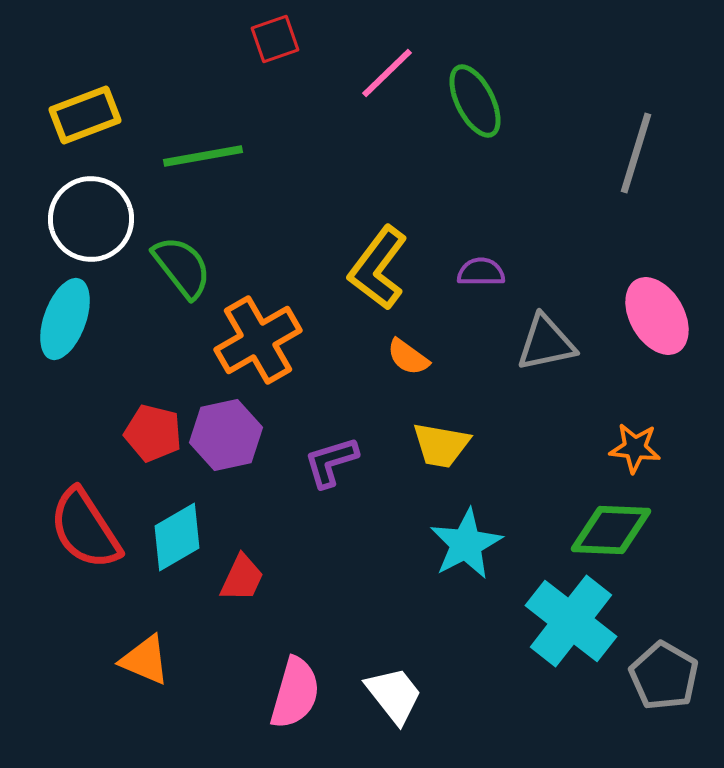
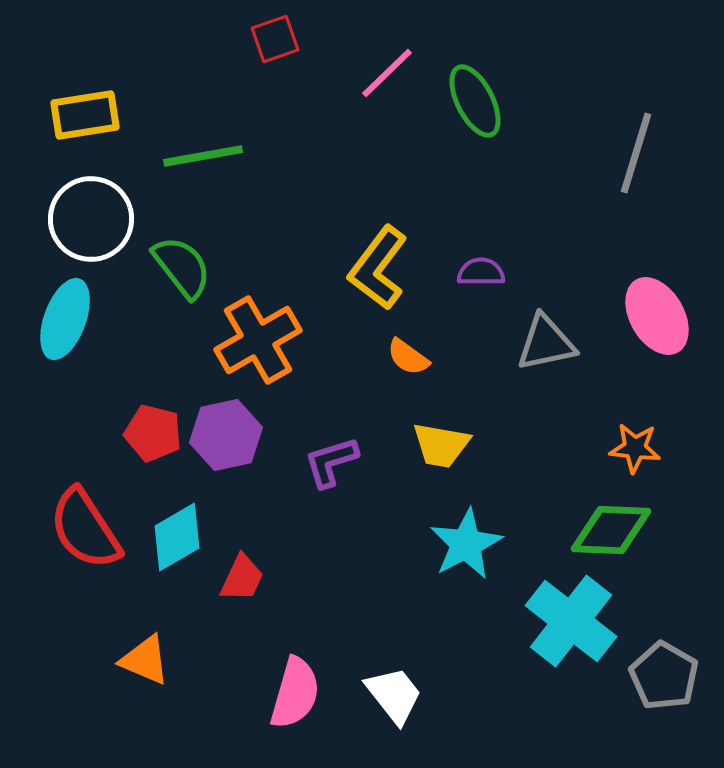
yellow rectangle: rotated 12 degrees clockwise
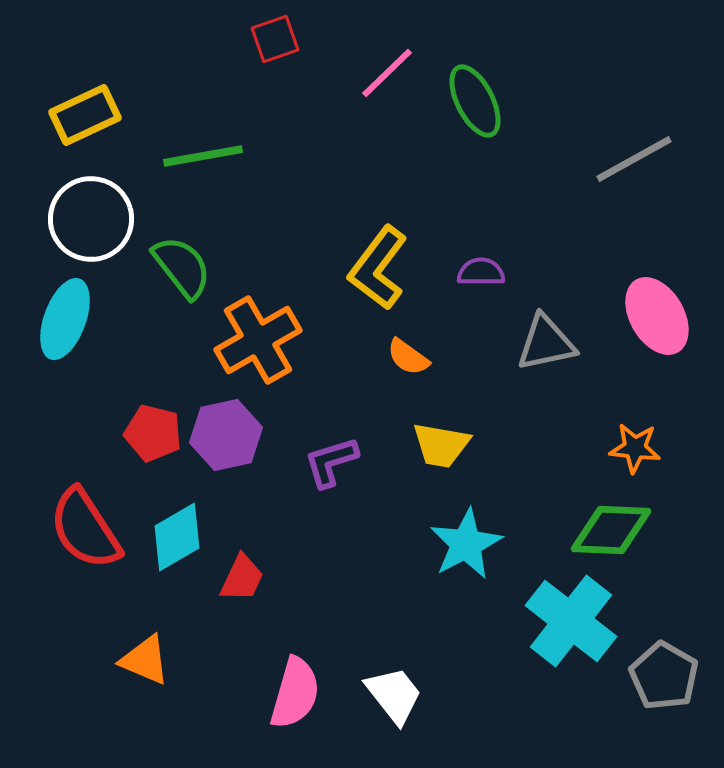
yellow rectangle: rotated 16 degrees counterclockwise
gray line: moved 2 px left, 6 px down; rotated 44 degrees clockwise
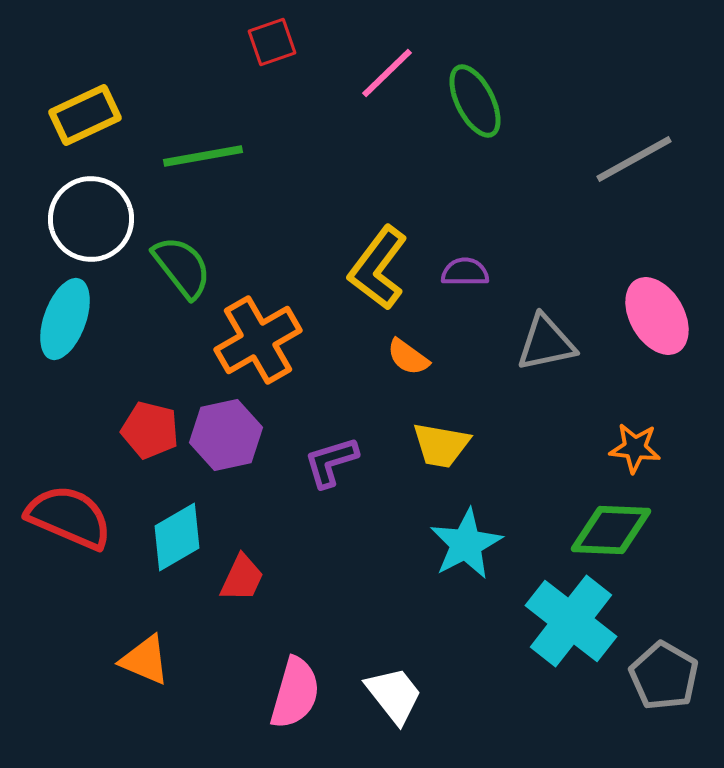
red square: moved 3 px left, 3 px down
purple semicircle: moved 16 px left
red pentagon: moved 3 px left, 3 px up
red semicircle: moved 16 px left, 12 px up; rotated 146 degrees clockwise
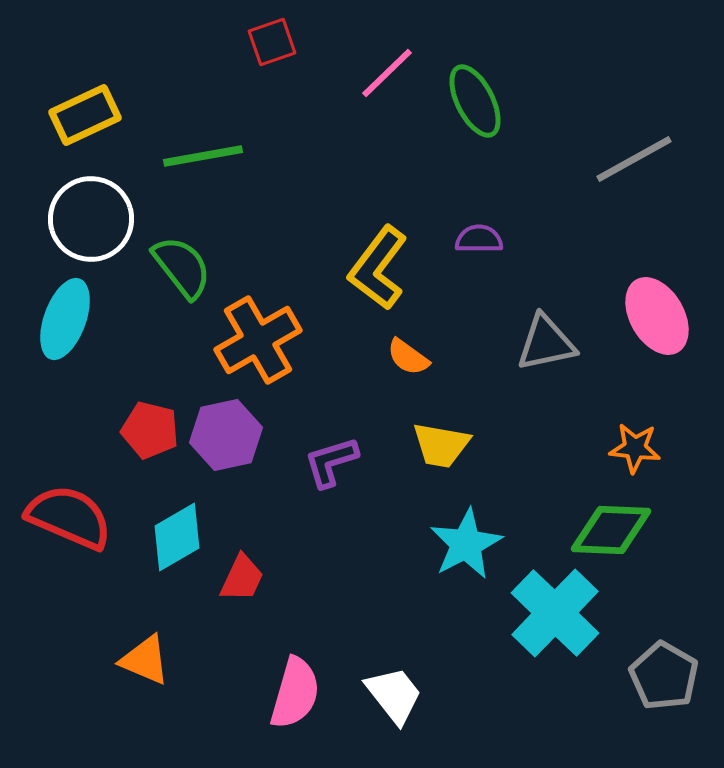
purple semicircle: moved 14 px right, 33 px up
cyan cross: moved 16 px left, 8 px up; rotated 6 degrees clockwise
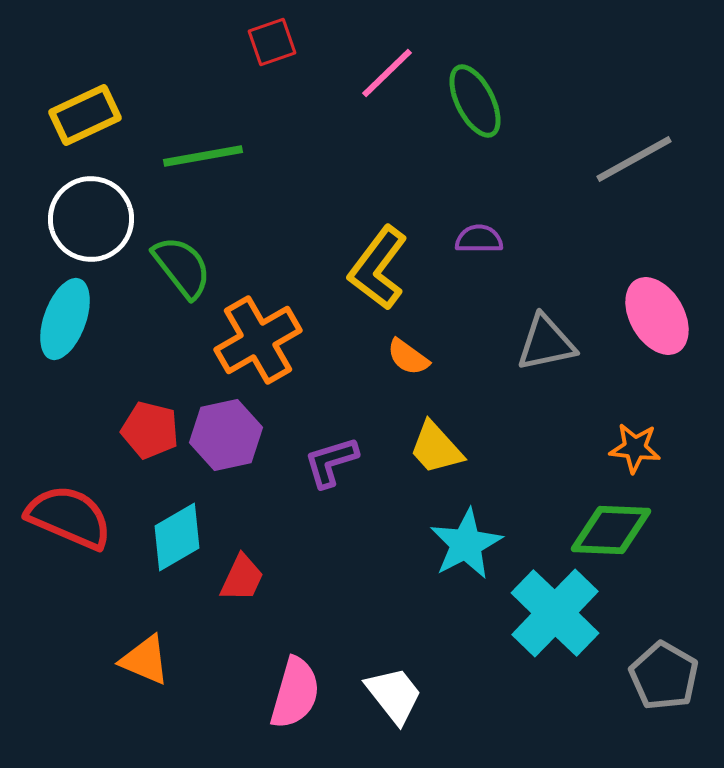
yellow trapezoid: moved 5 px left, 3 px down; rotated 38 degrees clockwise
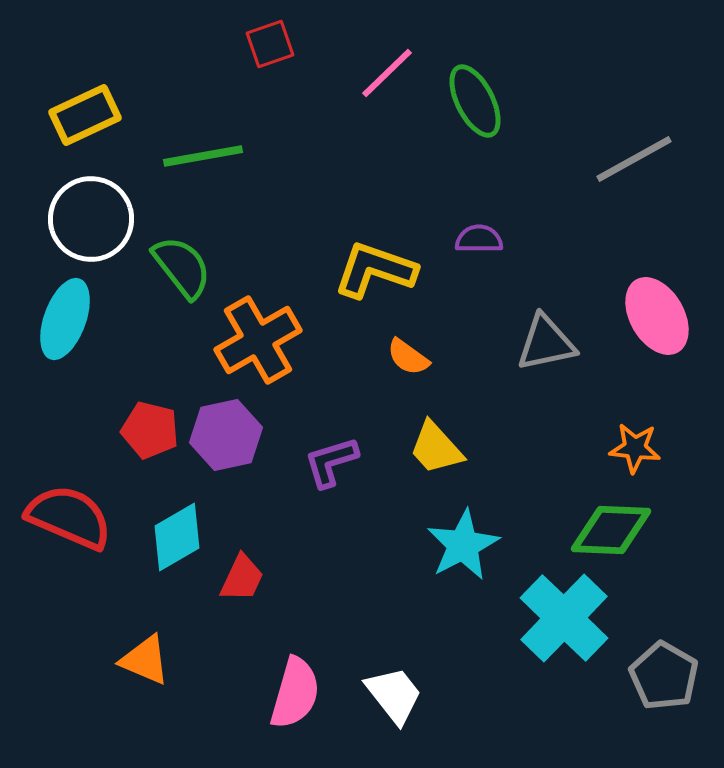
red square: moved 2 px left, 2 px down
yellow L-shape: moved 3 px left, 2 px down; rotated 72 degrees clockwise
cyan star: moved 3 px left, 1 px down
cyan cross: moved 9 px right, 5 px down
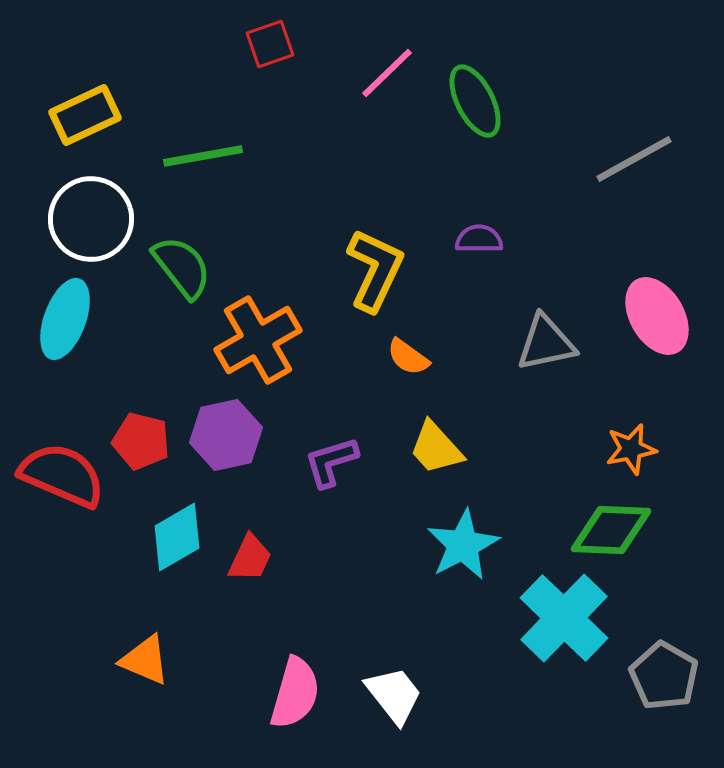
yellow L-shape: rotated 96 degrees clockwise
red pentagon: moved 9 px left, 11 px down
orange star: moved 4 px left, 1 px down; rotated 18 degrees counterclockwise
red semicircle: moved 7 px left, 42 px up
red trapezoid: moved 8 px right, 20 px up
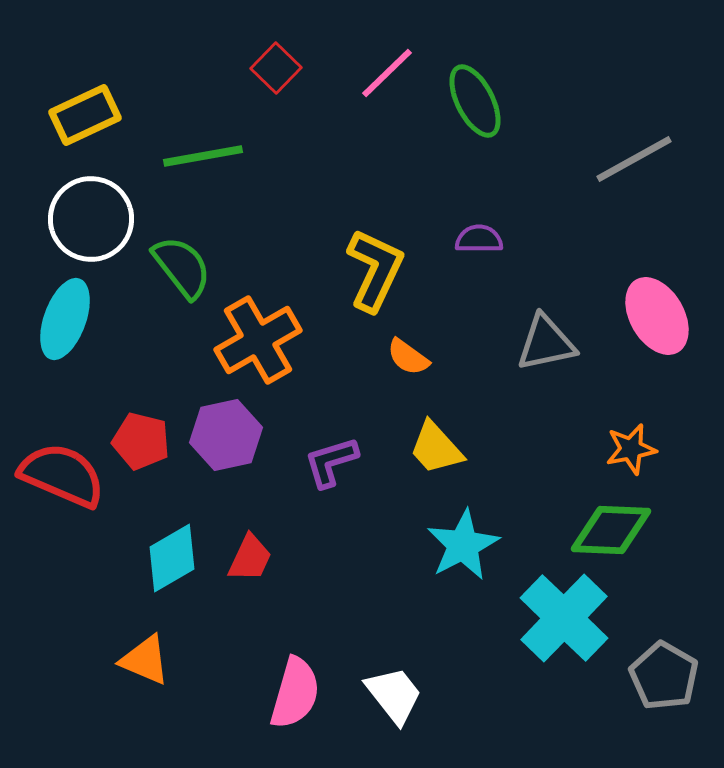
red square: moved 6 px right, 24 px down; rotated 27 degrees counterclockwise
cyan diamond: moved 5 px left, 21 px down
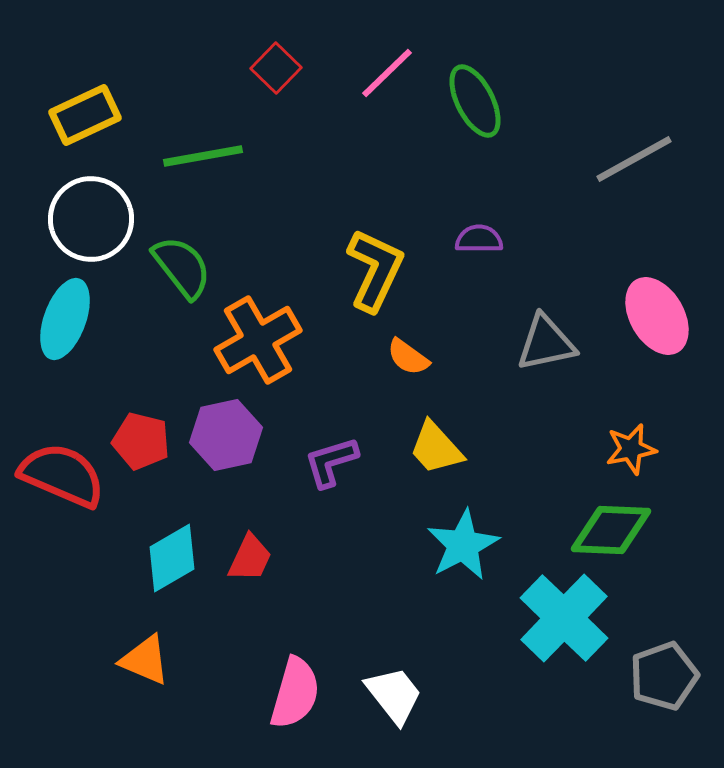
gray pentagon: rotated 22 degrees clockwise
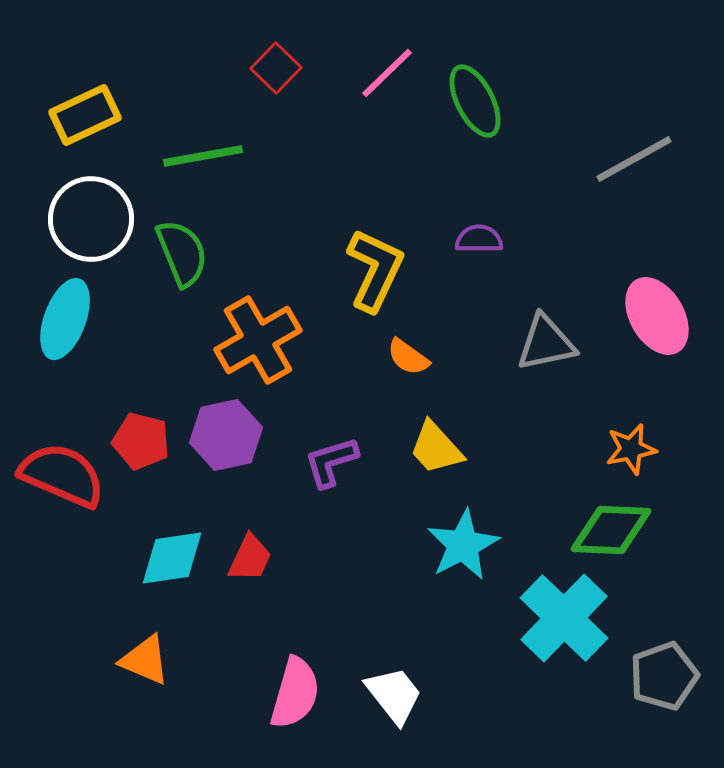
green semicircle: moved 14 px up; rotated 16 degrees clockwise
cyan diamond: rotated 22 degrees clockwise
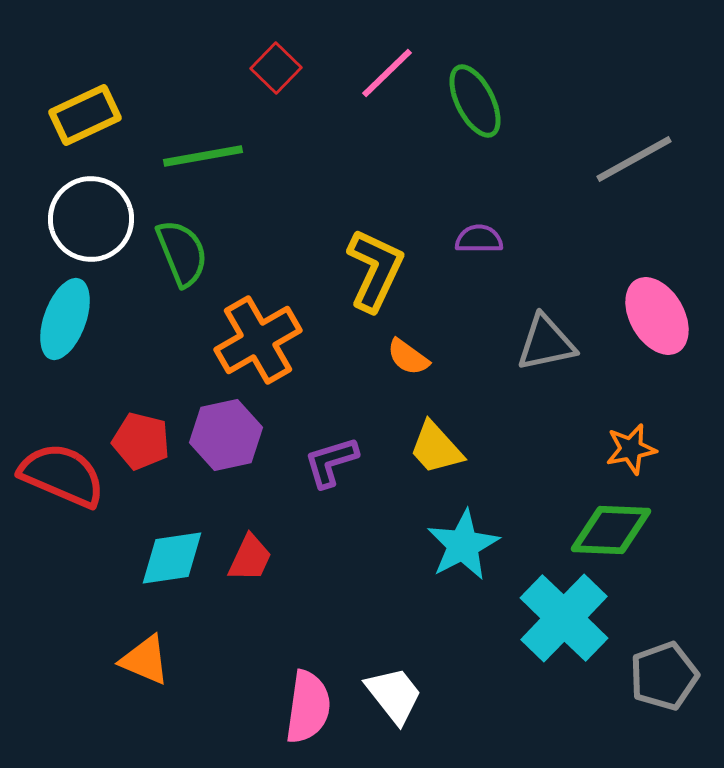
pink semicircle: moved 13 px right, 14 px down; rotated 8 degrees counterclockwise
